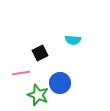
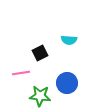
cyan semicircle: moved 4 px left
blue circle: moved 7 px right
green star: moved 2 px right, 1 px down; rotated 15 degrees counterclockwise
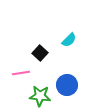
cyan semicircle: rotated 49 degrees counterclockwise
black square: rotated 21 degrees counterclockwise
blue circle: moved 2 px down
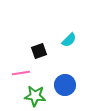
black square: moved 1 px left, 2 px up; rotated 28 degrees clockwise
blue circle: moved 2 px left
green star: moved 5 px left
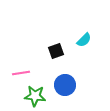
cyan semicircle: moved 15 px right
black square: moved 17 px right
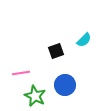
green star: rotated 20 degrees clockwise
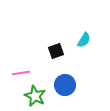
cyan semicircle: rotated 14 degrees counterclockwise
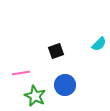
cyan semicircle: moved 15 px right, 4 px down; rotated 14 degrees clockwise
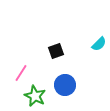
pink line: rotated 48 degrees counterclockwise
